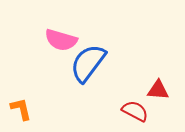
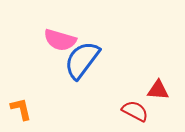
pink semicircle: moved 1 px left
blue semicircle: moved 6 px left, 3 px up
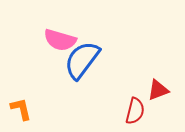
red triangle: rotated 25 degrees counterclockwise
red semicircle: rotated 76 degrees clockwise
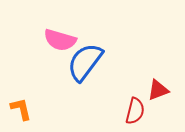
blue semicircle: moved 3 px right, 2 px down
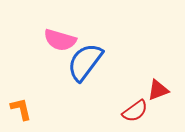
red semicircle: rotated 40 degrees clockwise
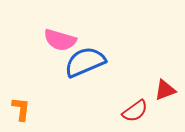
blue semicircle: rotated 30 degrees clockwise
red triangle: moved 7 px right
orange L-shape: rotated 20 degrees clockwise
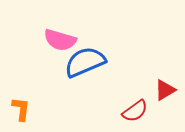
red triangle: rotated 10 degrees counterclockwise
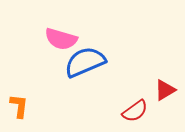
pink semicircle: moved 1 px right, 1 px up
orange L-shape: moved 2 px left, 3 px up
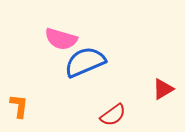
red triangle: moved 2 px left, 1 px up
red semicircle: moved 22 px left, 4 px down
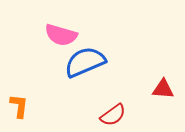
pink semicircle: moved 4 px up
red triangle: rotated 35 degrees clockwise
